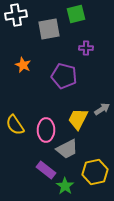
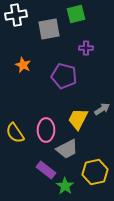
yellow semicircle: moved 8 px down
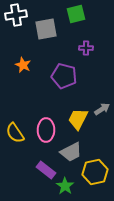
gray square: moved 3 px left
gray trapezoid: moved 4 px right, 3 px down
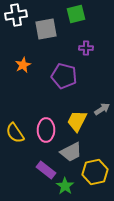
orange star: rotated 21 degrees clockwise
yellow trapezoid: moved 1 px left, 2 px down
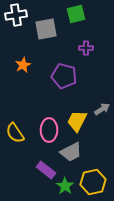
pink ellipse: moved 3 px right
yellow hexagon: moved 2 px left, 10 px down
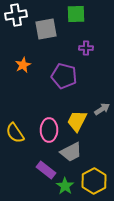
green square: rotated 12 degrees clockwise
yellow hexagon: moved 1 px right, 1 px up; rotated 15 degrees counterclockwise
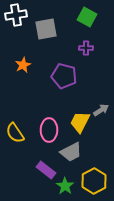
green square: moved 11 px right, 3 px down; rotated 30 degrees clockwise
gray arrow: moved 1 px left, 1 px down
yellow trapezoid: moved 3 px right, 1 px down
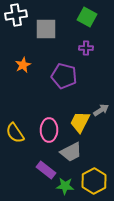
gray square: rotated 10 degrees clockwise
green star: rotated 30 degrees counterclockwise
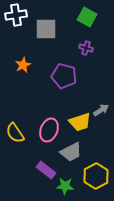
purple cross: rotated 16 degrees clockwise
yellow trapezoid: rotated 135 degrees counterclockwise
pink ellipse: rotated 20 degrees clockwise
yellow hexagon: moved 2 px right, 5 px up
